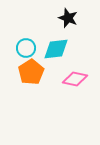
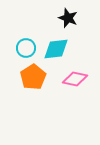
orange pentagon: moved 2 px right, 5 px down
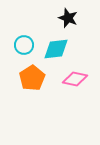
cyan circle: moved 2 px left, 3 px up
orange pentagon: moved 1 px left, 1 px down
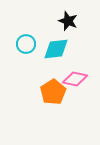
black star: moved 3 px down
cyan circle: moved 2 px right, 1 px up
orange pentagon: moved 21 px right, 14 px down
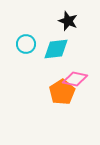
orange pentagon: moved 9 px right
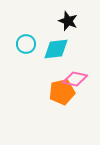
orange pentagon: rotated 20 degrees clockwise
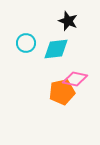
cyan circle: moved 1 px up
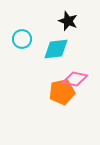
cyan circle: moved 4 px left, 4 px up
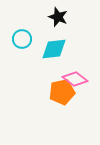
black star: moved 10 px left, 4 px up
cyan diamond: moved 2 px left
pink diamond: rotated 25 degrees clockwise
